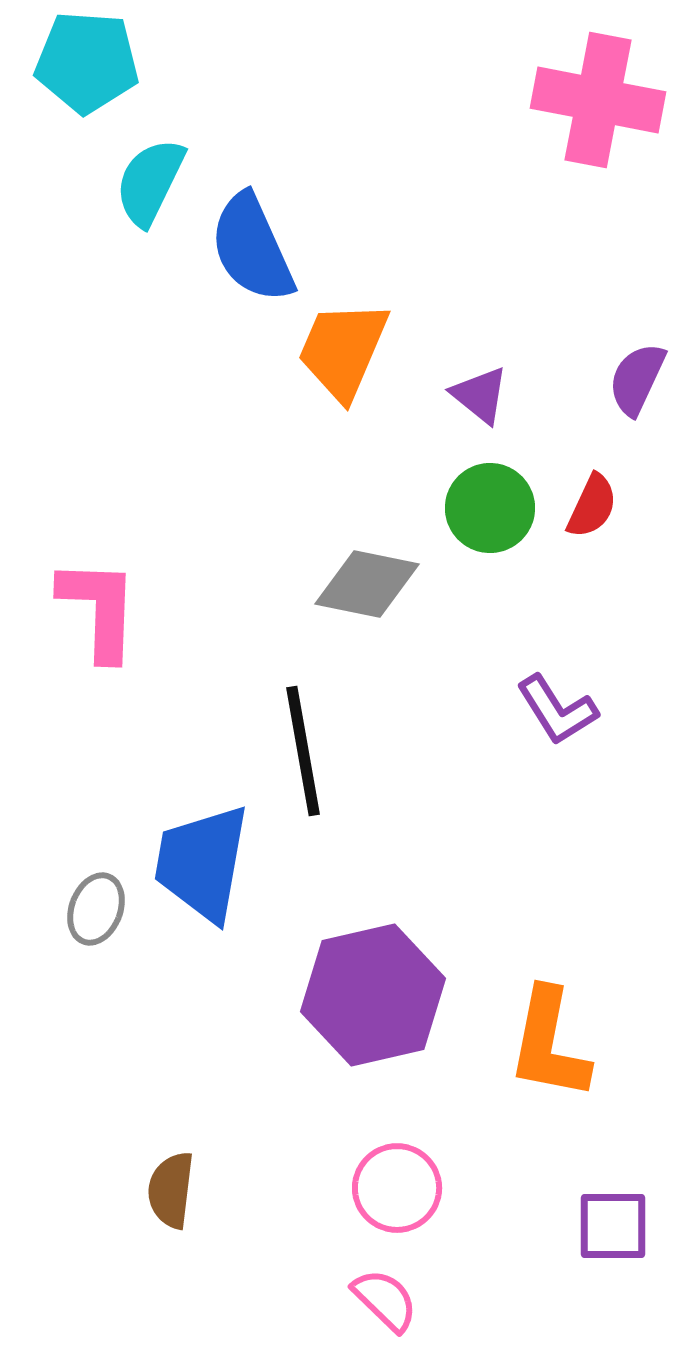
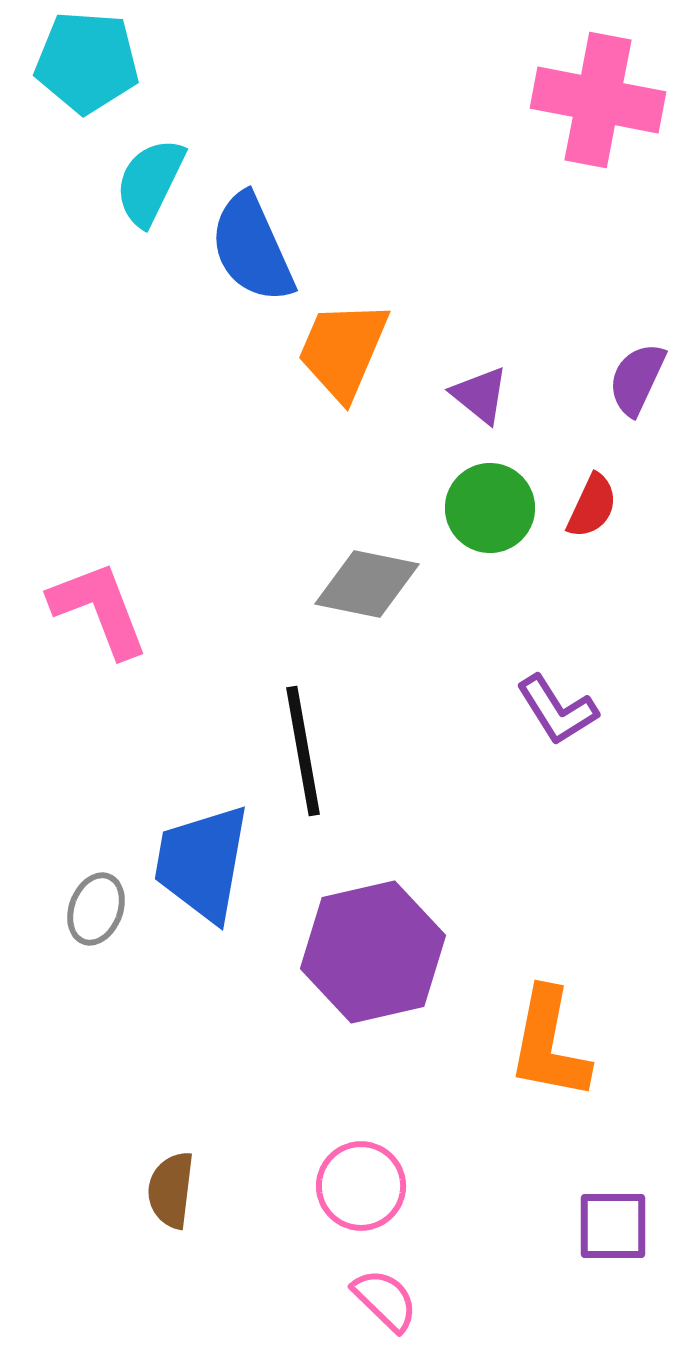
pink L-shape: rotated 23 degrees counterclockwise
purple hexagon: moved 43 px up
pink circle: moved 36 px left, 2 px up
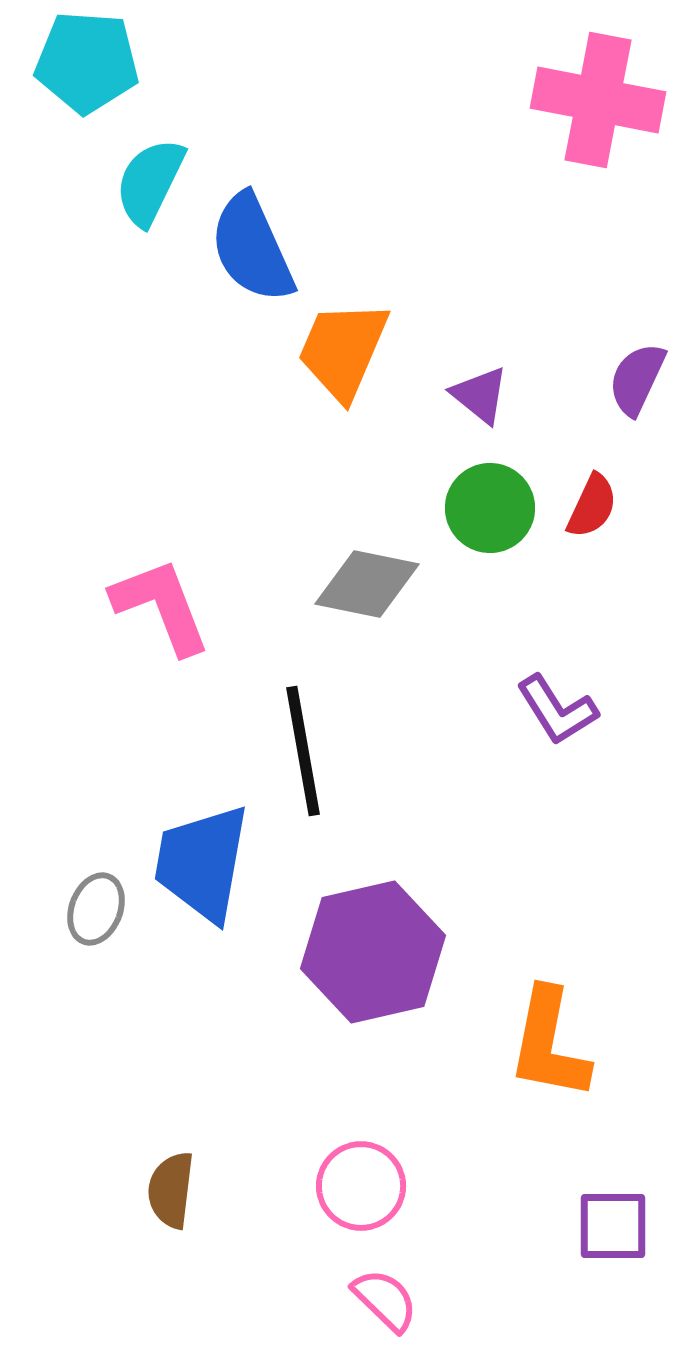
pink L-shape: moved 62 px right, 3 px up
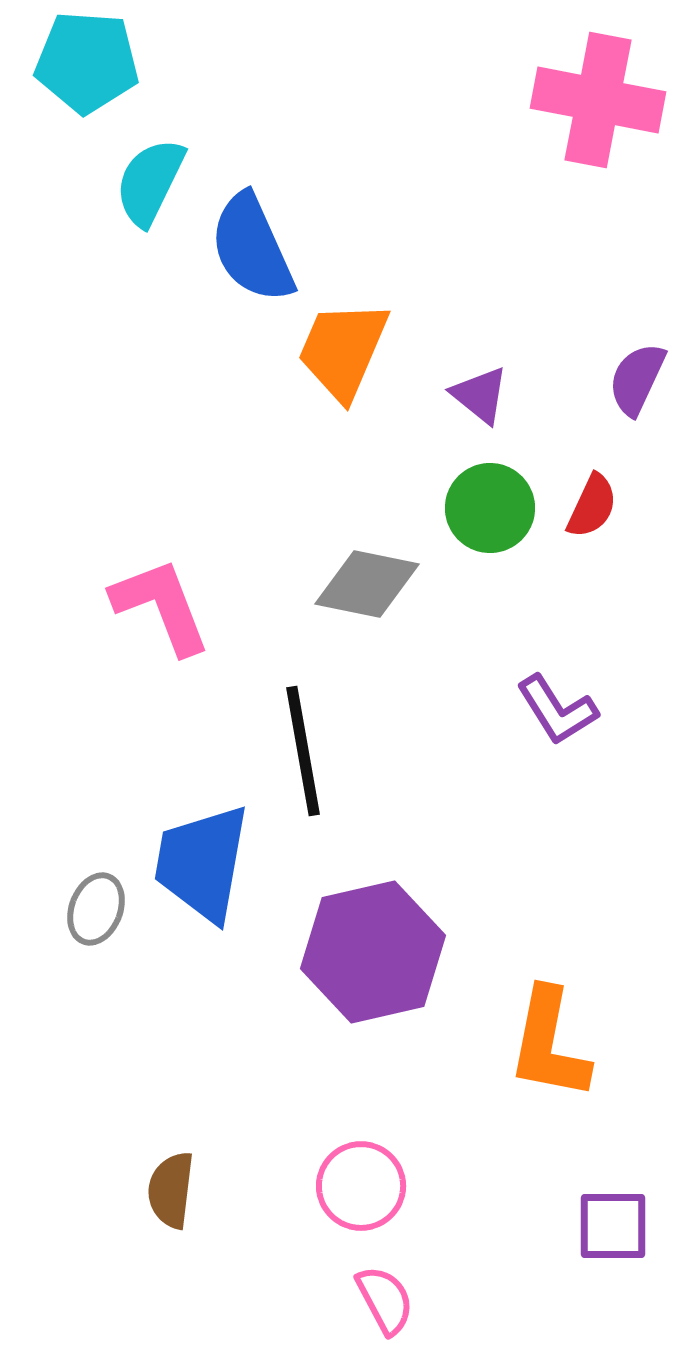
pink semicircle: rotated 18 degrees clockwise
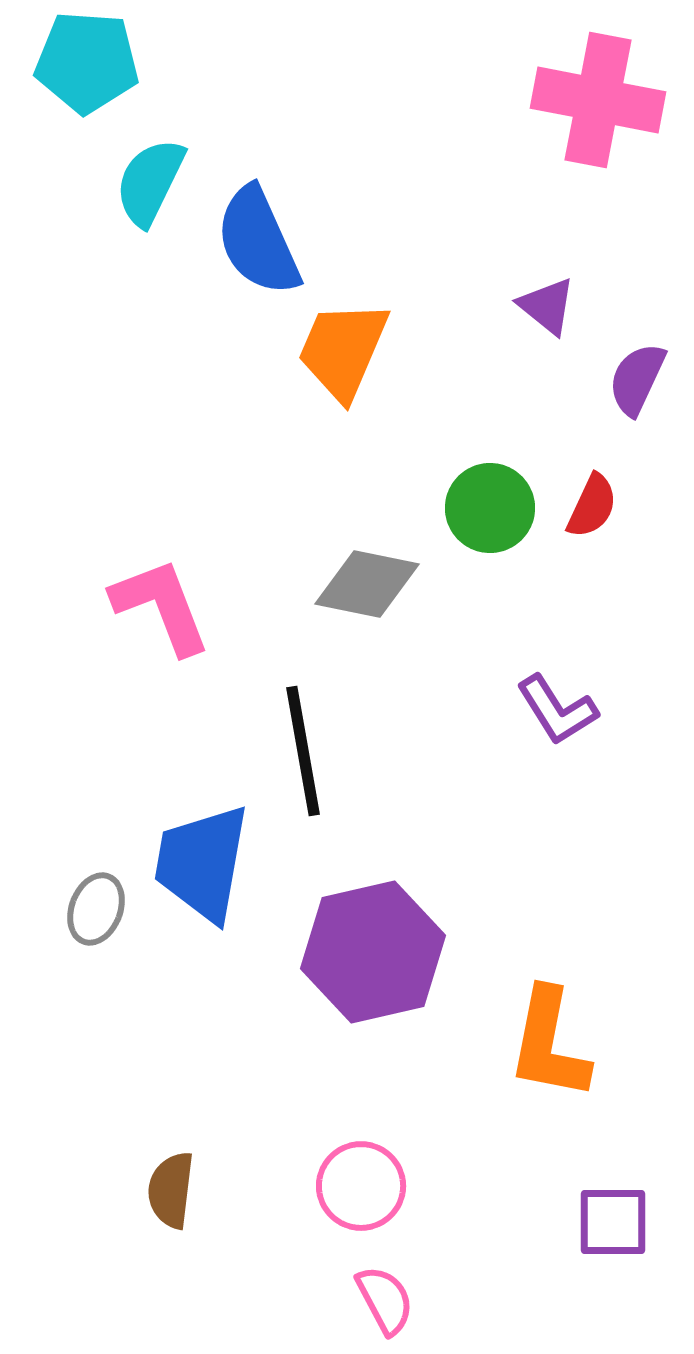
blue semicircle: moved 6 px right, 7 px up
purple triangle: moved 67 px right, 89 px up
purple square: moved 4 px up
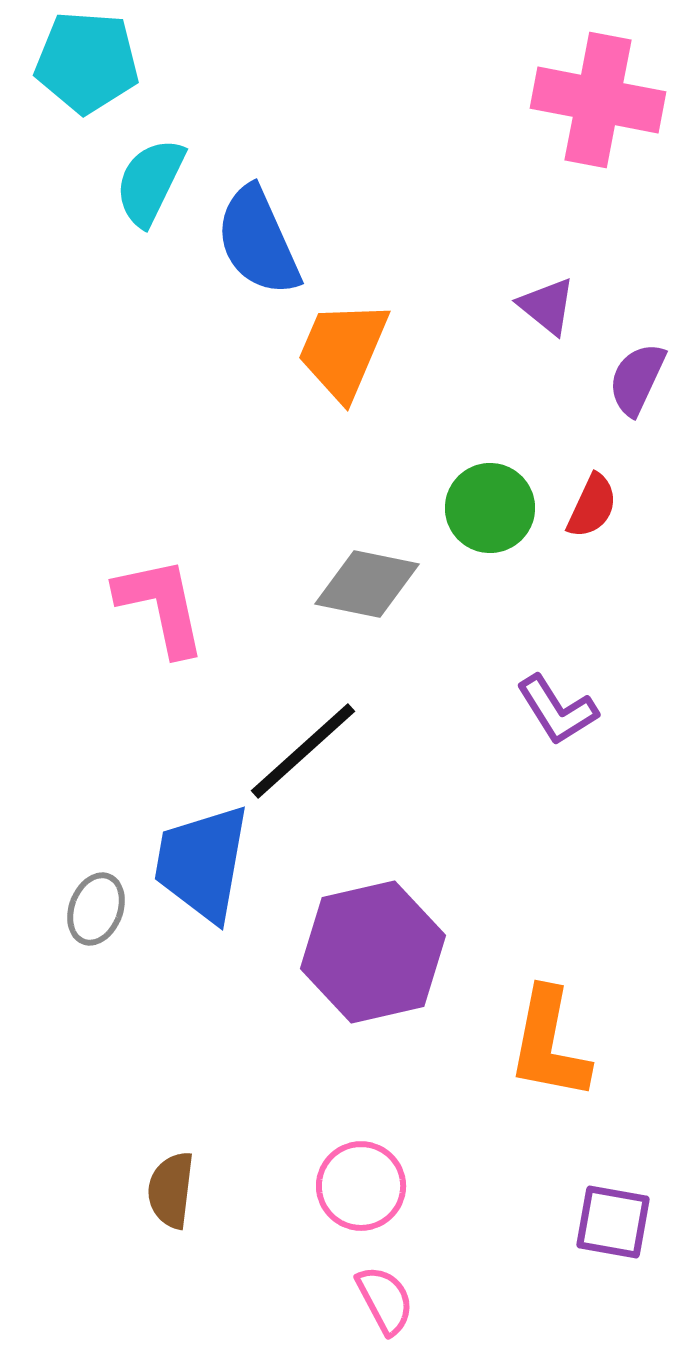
pink L-shape: rotated 9 degrees clockwise
black line: rotated 58 degrees clockwise
purple square: rotated 10 degrees clockwise
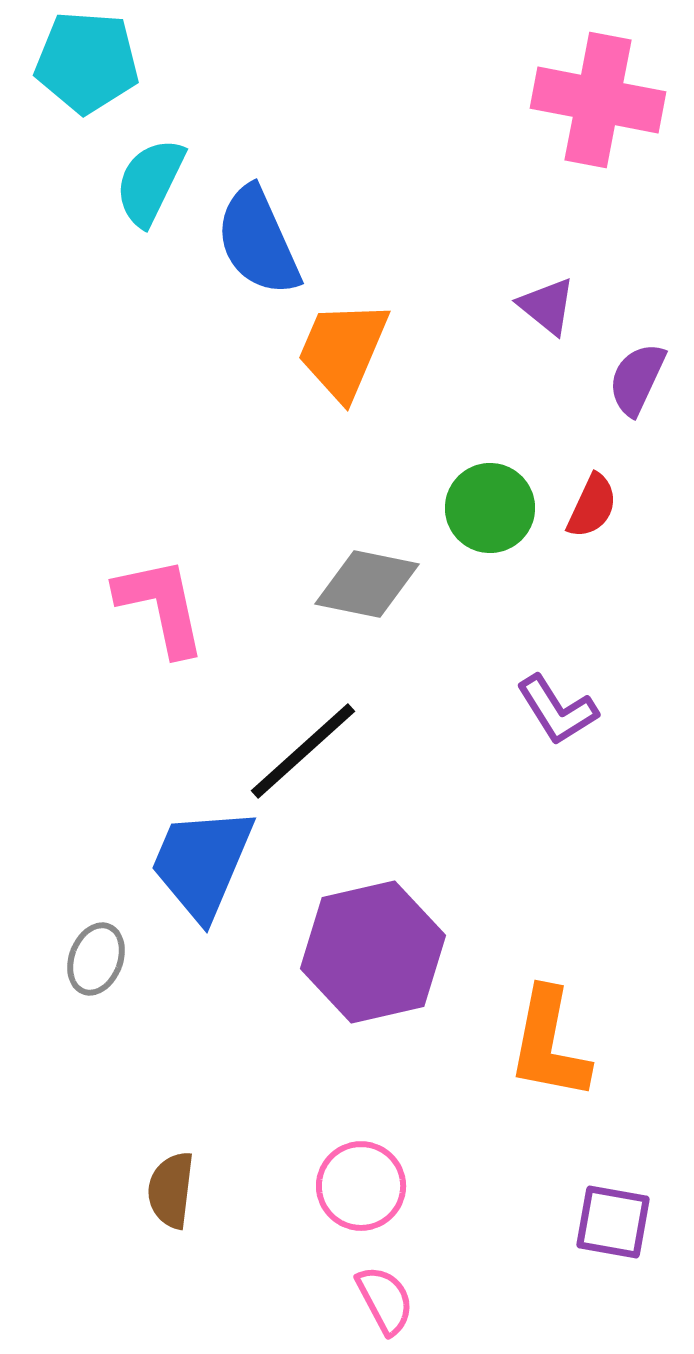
blue trapezoid: rotated 13 degrees clockwise
gray ellipse: moved 50 px down
